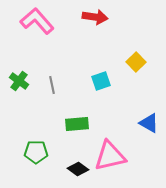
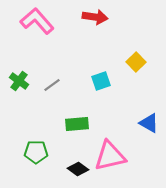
gray line: rotated 66 degrees clockwise
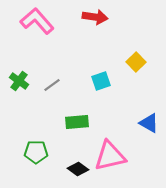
green rectangle: moved 2 px up
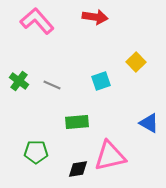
gray line: rotated 60 degrees clockwise
black diamond: rotated 45 degrees counterclockwise
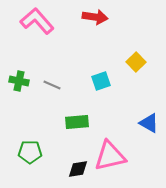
green cross: rotated 24 degrees counterclockwise
green pentagon: moved 6 px left
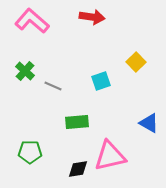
red arrow: moved 3 px left
pink L-shape: moved 5 px left; rotated 8 degrees counterclockwise
green cross: moved 6 px right, 10 px up; rotated 30 degrees clockwise
gray line: moved 1 px right, 1 px down
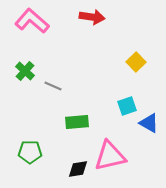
cyan square: moved 26 px right, 25 px down
